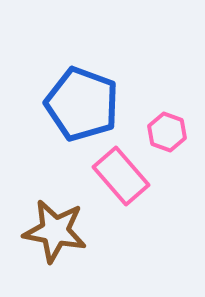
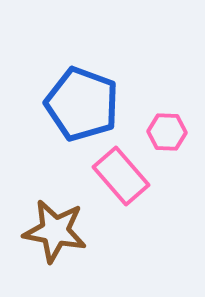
pink hexagon: rotated 18 degrees counterclockwise
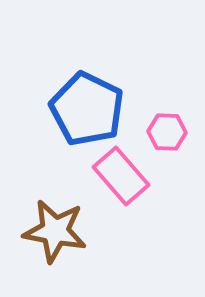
blue pentagon: moved 5 px right, 5 px down; rotated 6 degrees clockwise
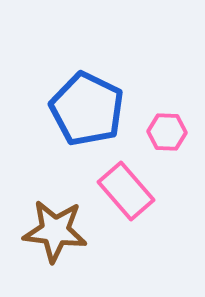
pink rectangle: moved 5 px right, 15 px down
brown star: rotated 4 degrees counterclockwise
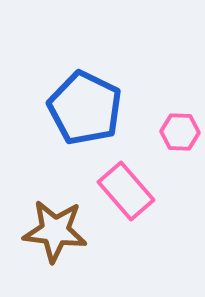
blue pentagon: moved 2 px left, 1 px up
pink hexagon: moved 13 px right
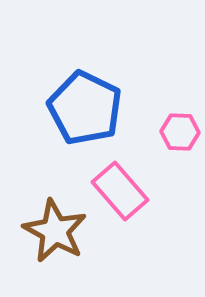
pink rectangle: moved 6 px left
brown star: rotated 22 degrees clockwise
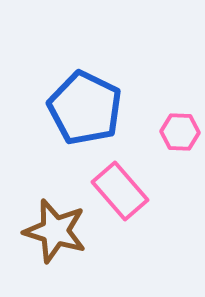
brown star: rotated 12 degrees counterclockwise
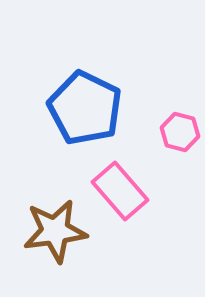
pink hexagon: rotated 12 degrees clockwise
brown star: rotated 24 degrees counterclockwise
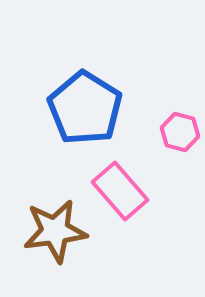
blue pentagon: rotated 6 degrees clockwise
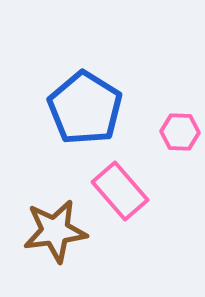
pink hexagon: rotated 12 degrees counterclockwise
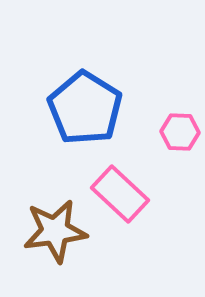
pink rectangle: moved 3 px down; rotated 6 degrees counterclockwise
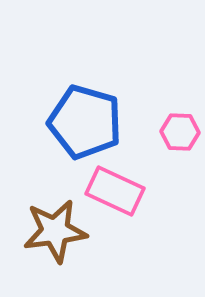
blue pentagon: moved 14 px down; rotated 16 degrees counterclockwise
pink rectangle: moved 5 px left, 3 px up; rotated 18 degrees counterclockwise
